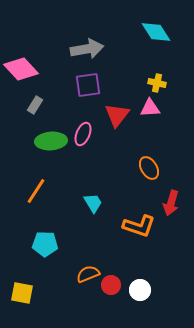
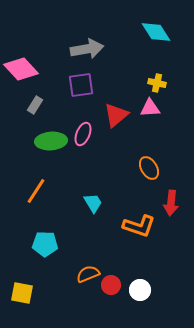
purple square: moved 7 px left
red triangle: moved 1 px left; rotated 12 degrees clockwise
red arrow: rotated 10 degrees counterclockwise
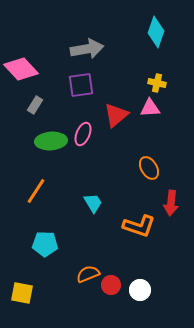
cyan diamond: rotated 52 degrees clockwise
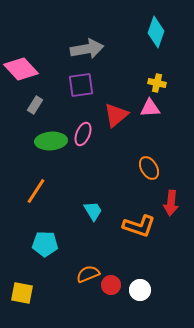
cyan trapezoid: moved 8 px down
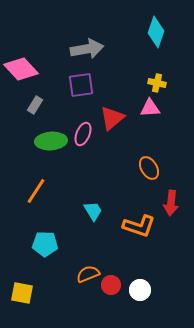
red triangle: moved 4 px left, 3 px down
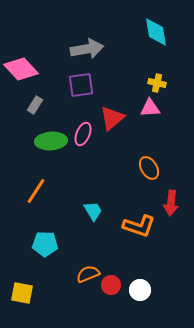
cyan diamond: rotated 28 degrees counterclockwise
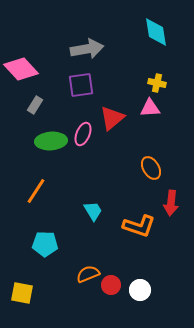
orange ellipse: moved 2 px right
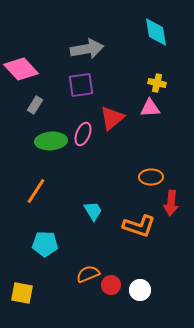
orange ellipse: moved 9 px down; rotated 60 degrees counterclockwise
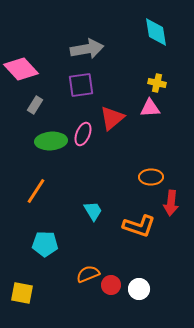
white circle: moved 1 px left, 1 px up
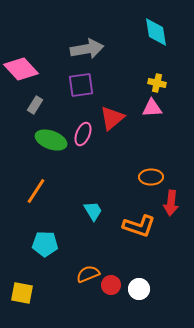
pink triangle: moved 2 px right
green ellipse: moved 1 px up; rotated 24 degrees clockwise
